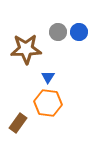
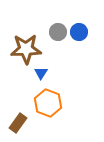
blue triangle: moved 7 px left, 4 px up
orange hexagon: rotated 12 degrees clockwise
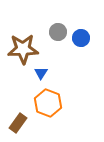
blue circle: moved 2 px right, 6 px down
brown star: moved 3 px left
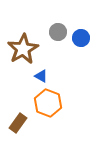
brown star: rotated 28 degrees counterclockwise
blue triangle: moved 3 px down; rotated 32 degrees counterclockwise
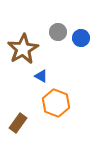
orange hexagon: moved 8 px right
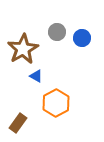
gray circle: moved 1 px left
blue circle: moved 1 px right
blue triangle: moved 5 px left
orange hexagon: rotated 12 degrees clockwise
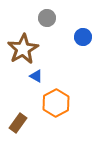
gray circle: moved 10 px left, 14 px up
blue circle: moved 1 px right, 1 px up
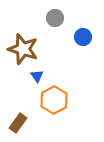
gray circle: moved 8 px right
brown star: rotated 24 degrees counterclockwise
blue triangle: moved 1 px right; rotated 24 degrees clockwise
orange hexagon: moved 2 px left, 3 px up
